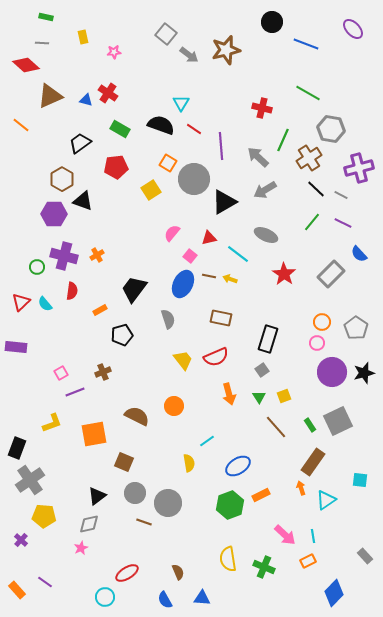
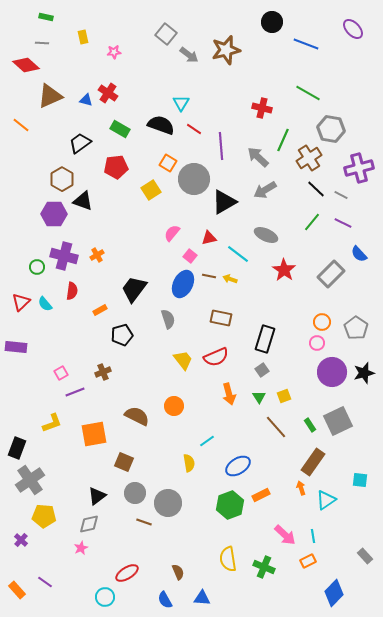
red star at (284, 274): moved 4 px up
black rectangle at (268, 339): moved 3 px left
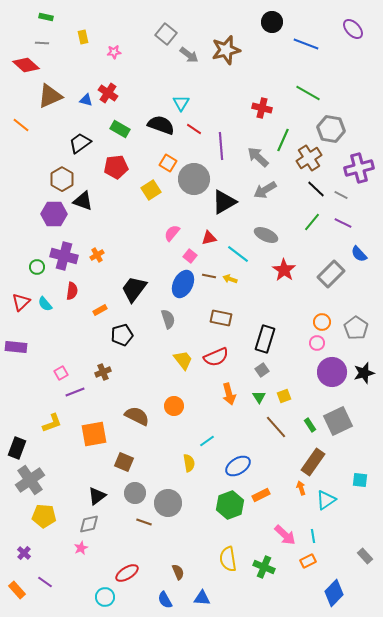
purple cross at (21, 540): moved 3 px right, 13 px down
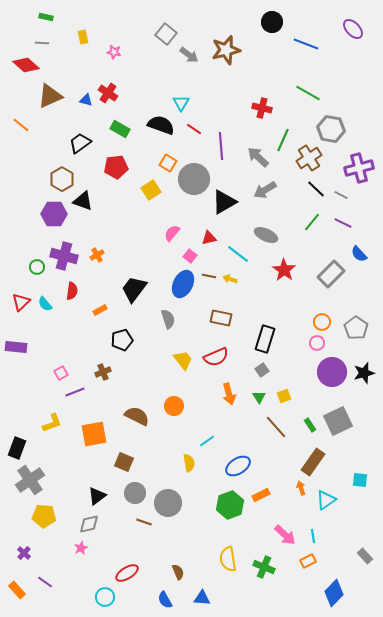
pink star at (114, 52): rotated 16 degrees clockwise
black pentagon at (122, 335): moved 5 px down
